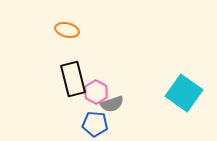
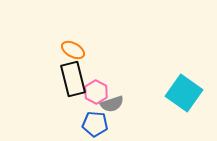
orange ellipse: moved 6 px right, 20 px down; rotated 15 degrees clockwise
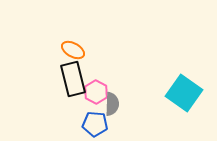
gray semicircle: rotated 70 degrees counterclockwise
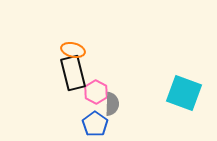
orange ellipse: rotated 15 degrees counterclockwise
black rectangle: moved 6 px up
cyan square: rotated 15 degrees counterclockwise
blue pentagon: rotated 30 degrees clockwise
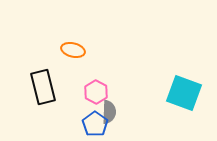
black rectangle: moved 30 px left, 14 px down
gray semicircle: moved 3 px left, 8 px down
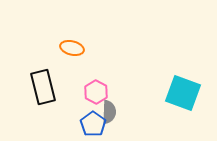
orange ellipse: moved 1 px left, 2 px up
cyan square: moved 1 px left
blue pentagon: moved 2 px left
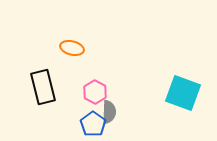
pink hexagon: moved 1 px left
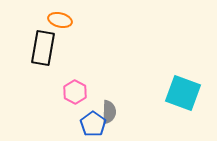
orange ellipse: moved 12 px left, 28 px up
black rectangle: moved 39 px up; rotated 24 degrees clockwise
pink hexagon: moved 20 px left
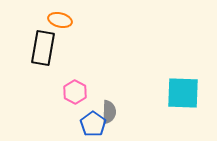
cyan square: rotated 18 degrees counterclockwise
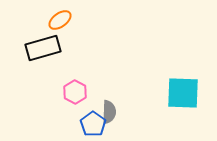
orange ellipse: rotated 50 degrees counterclockwise
black rectangle: rotated 64 degrees clockwise
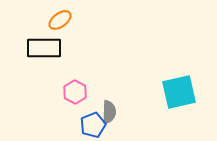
black rectangle: moved 1 px right; rotated 16 degrees clockwise
cyan square: moved 4 px left, 1 px up; rotated 15 degrees counterclockwise
blue pentagon: moved 1 px down; rotated 15 degrees clockwise
